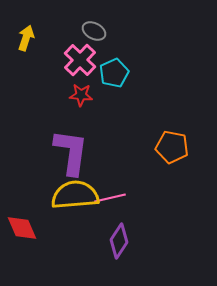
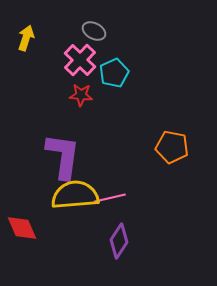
purple L-shape: moved 8 px left, 4 px down
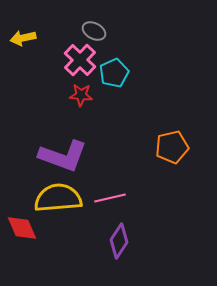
yellow arrow: moved 3 px left; rotated 120 degrees counterclockwise
orange pentagon: rotated 24 degrees counterclockwise
purple L-shape: rotated 102 degrees clockwise
yellow semicircle: moved 17 px left, 3 px down
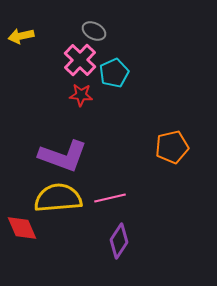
yellow arrow: moved 2 px left, 2 px up
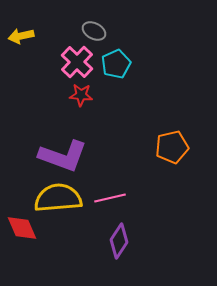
pink cross: moved 3 px left, 2 px down
cyan pentagon: moved 2 px right, 9 px up
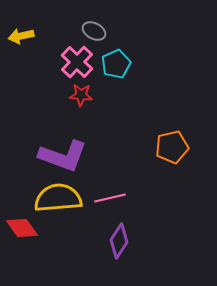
red diamond: rotated 12 degrees counterclockwise
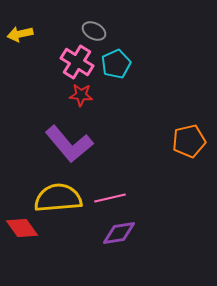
yellow arrow: moved 1 px left, 2 px up
pink cross: rotated 12 degrees counterclockwise
orange pentagon: moved 17 px right, 6 px up
purple L-shape: moved 6 px right, 12 px up; rotated 30 degrees clockwise
purple diamond: moved 8 px up; rotated 48 degrees clockwise
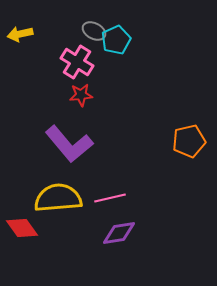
cyan pentagon: moved 24 px up
red star: rotated 10 degrees counterclockwise
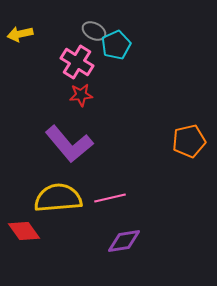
cyan pentagon: moved 5 px down
red diamond: moved 2 px right, 3 px down
purple diamond: moved 5 px right, 8 px down
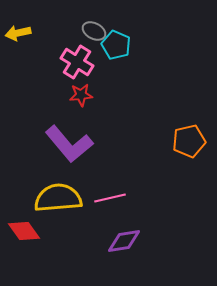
yellow arrow: moved 2 px left, 1 px up
cyan pentagon: rotated 24 degrees counterclockwise
